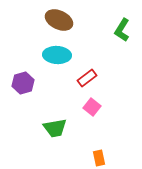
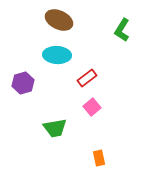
pink square: rotated 12 degrees clockwise
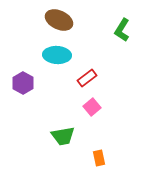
purple hexagon: rotated 15 degrees counterclockwise
green trapezoid: moved 8 px right, 8 px down
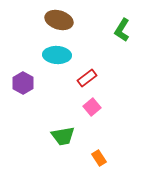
brown ellipse: rotated 8 degrees counterclockwise
orange rectangle: rotated 21 degrees counterclockwise
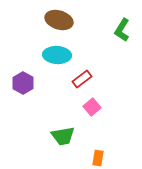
red rectangle: moved 5 px left, 1 px down
orange rectangle: moved 1 px left; rotated 42 degrees clockwise
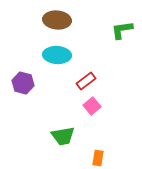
brown ellipse: moved 2 px left; rotated 12 degrees counterclockwise
green L-shape: rotated 50 degrees clockwise
red rectangle: moved 4 px right, 2 px down
purple hexagon: rotated 15 degrees counterclockwise
pink square: moved 1 px up
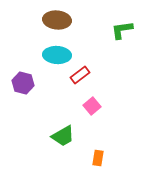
red rectangle: moved 6 px left, 6 px up
green trapezoid: rotated 20 degrees counterclockwise
